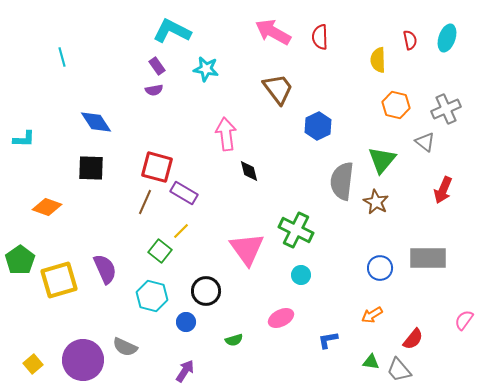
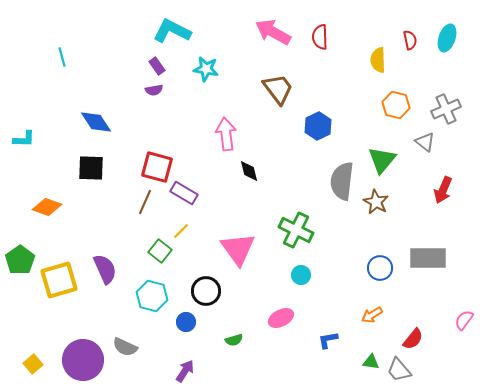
pink triangle at (247, 249): moved 9 px left
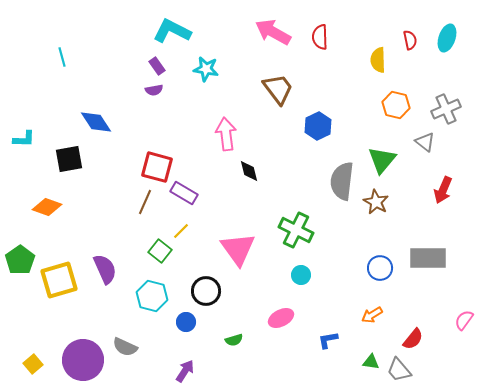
black square at (91, 168): moved 22 px left, 9 px up; rotated 12 degrees counterclockwise
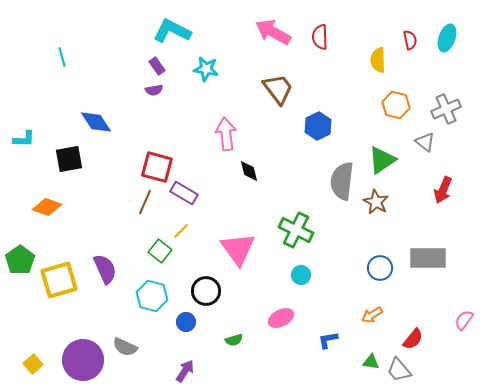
green triangle at (382, 160): rotated 16 degrees clockwise
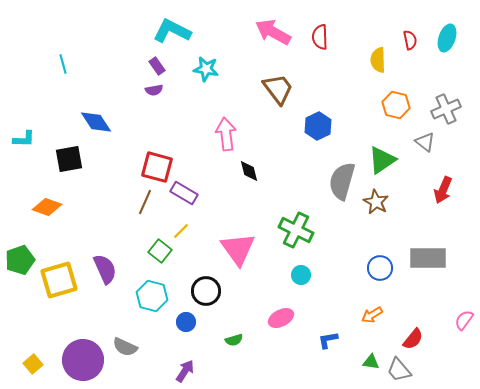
cyan line at (62, 57): moved 1 px right, 7 px down
gray semicircle at (342, 181): rotated 9 degrees clockwise
green pentagon at (20, 260): rotated 16 degrees clockwise
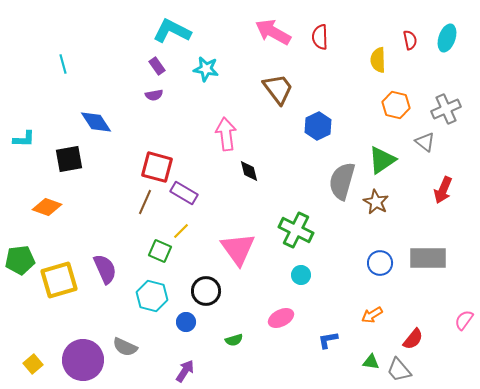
purple semicircle at (154, 90): moved 5 px down
green square at (160, 251): rotated 15 degrees counterclockwise
green pentagon at (20, 260): rotated 12 degrees clockwise
blue circle at (380, 268): moved 5 px up
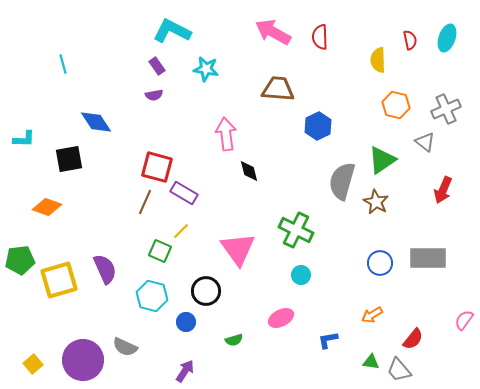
brown trapezoid at (278, 89): rotated 48 degrees counterclockwise
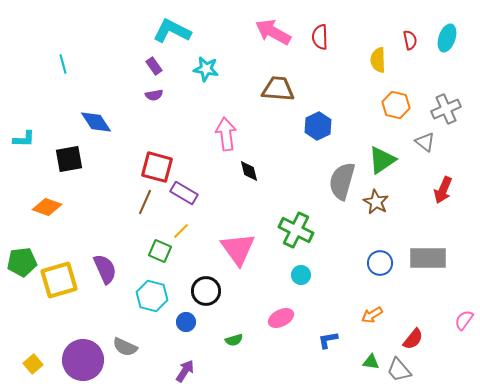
purple rectangle at (157, 66): moved 3 px left
green pentagon at (20, 260): moved 2 px right, 2 px down
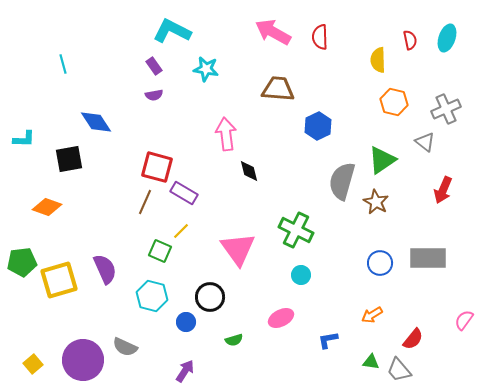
orange hexagon at (396, 105): moved 2 px left, 3 px up
black circle at (206, 291): moved 4 px right, 6 px down
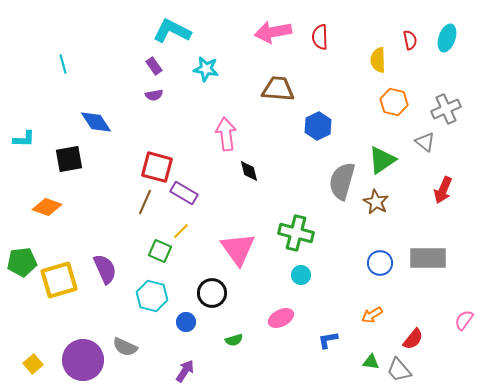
pink arrow at (273, 32): rotated 39 degrees counterclockwise
green cross at (296, 230): moved 3 px down; rotated 12 degrees counterclockwise
black circle at (210, 297): moved 2 px right, 4 px up
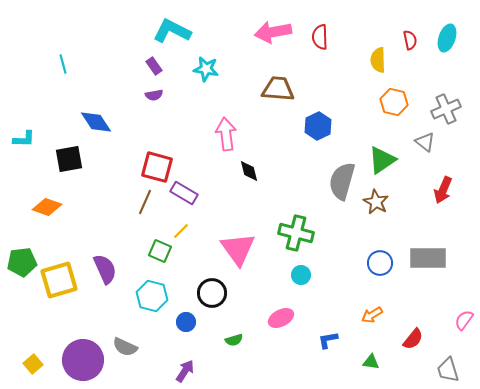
gray trapezoid at (399, 370): moved 49 px right; rotated 24 degrees clockwise
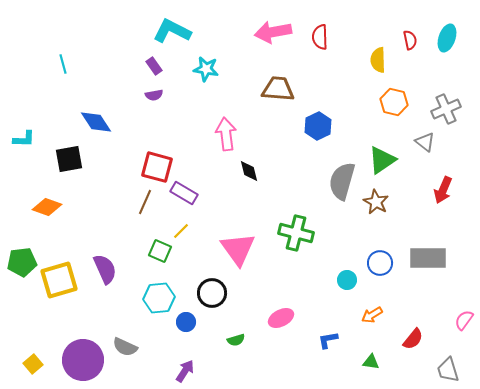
cyan circle at (301, 275): moved 46 px right, 5 px down
cyan hexagon at (152, 296): moved 7 px right, 2 px down; rotated 20 degrees counterclockwise
green semicircle at (234, 340): moved 2 px right
